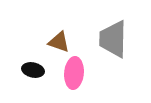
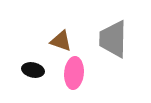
brown triangle: moved 2 px right, 1 px up
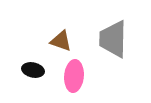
pink ellipse: moved 3 px down
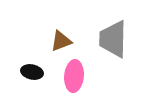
brown triangle: rotated 40 degrees counterclockwise
black ellipse: moved 1 px left, 2 px down
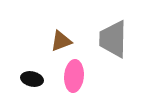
black ellipse: moved 7 px down
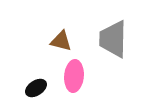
brown triangle: rotated 35 degrees clockwise
black ellipse: moved 4 px right, 9 px down; rotated 45 degrees counterclockwise
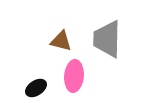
gray trapezoid: moved 6 px left
